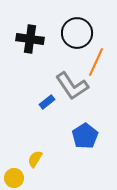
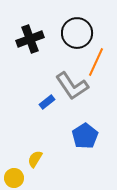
black cross: rotated 28 degrees counterclockwise
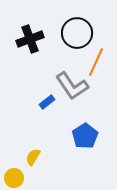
yellow semicircle: moved 2 px left, 2 px up
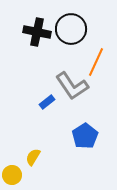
black circle: moved 6 px left, 4 px up
black cross: moved 7 px right, 7 px up; rotated 32 degrees clockwise
yellow circle: moved 2 px left, 3 px up
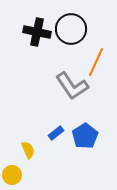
blue rectangle: moved 9 px right, 31 px down
yellow semicircle: moved 5 px left, 7 px up; rotated 126 degrees clockwise
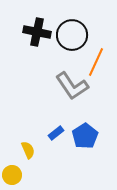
black circle: moved 1 px right, 6 px down
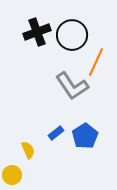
black cross: rotated 32 degrees counterclockwise
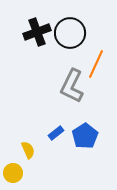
black circle: moved 2 px left, 2 px up
orange line: moved 2 px down
gray L-shape: rotated 60 degrees clockwise
yellow circle: moved 1 px right, 2 px up
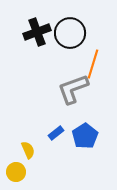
orange line: moved 3 px left; rotated 8 degrees counterclockwise
gray L-shape: moved 1 px right, 3 px down; rotated 44 degrees clockwise
yellow circle: moved 3 px right, 1 px up
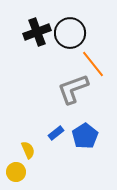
orange line: rotated 56 degrees counterclockwise
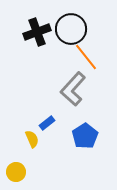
black circle: moved 1 px right, 4 px up
orange line: moved 7 px left, 7 px up
gray L-shape: rotated 28 degrees counterclockwise
blue rectangle: moved 9 px left, 10 px up
yellow semicircle: moved 4 px right, 11 px up
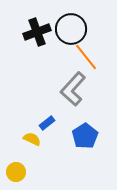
yellow semicircle: rotated 42 degrees counterclockwise
